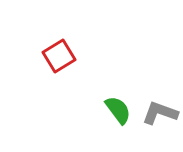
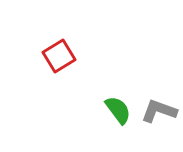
gray L-shape: moved 1 px left, 2 px up
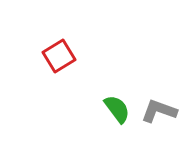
green semicircle: moved 1 px left, 1 px up
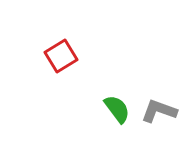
red square: moved 2 px right
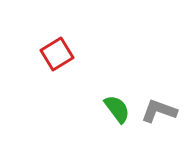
red square: moved 4 px left, 2 px up
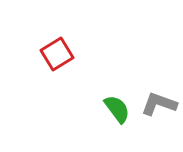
gray L-shape: moved 7 px up
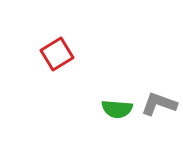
green semicircle: rotated 132 degrees clockwise
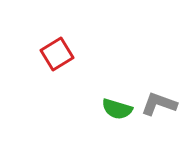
green semicircle: rotated 12 degrees clockwise
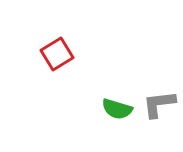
gray L-shape: rotated 27 degrees counterclockwise
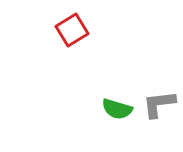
red square: moved 15 px right, 24 px up
